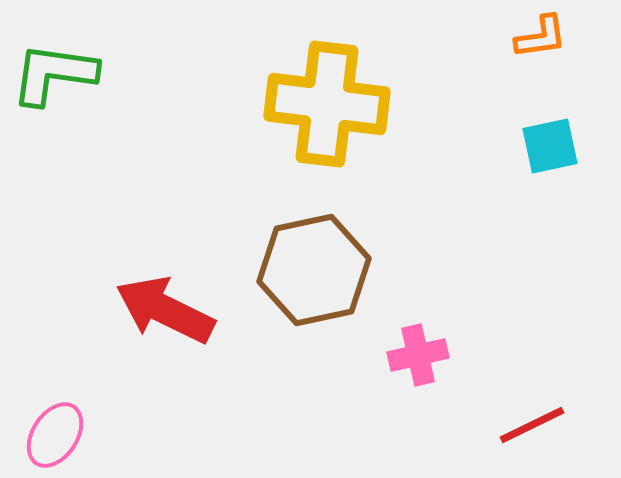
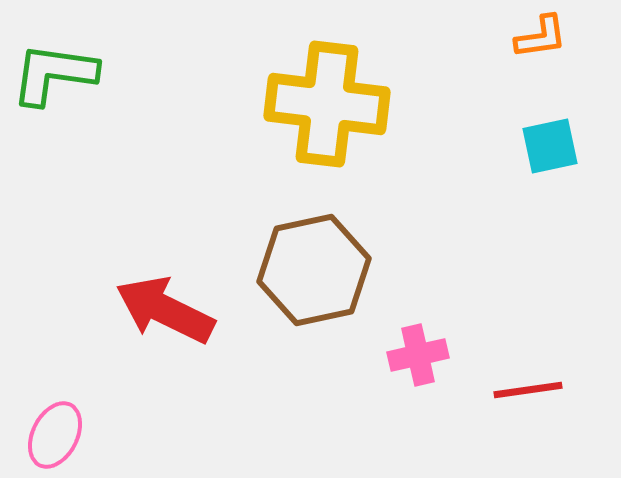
red line: moved 4 px left, 35 px up; rotated 18 degrees clockwise
pink ellipse: rotated 6 degrees counterclockwise
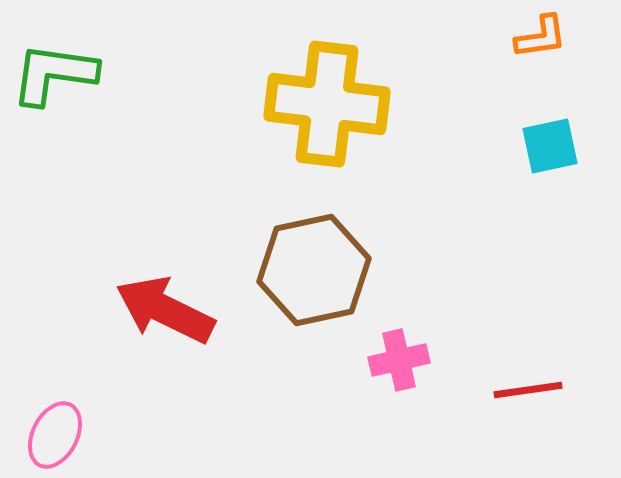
pink cross: moved 19 px left, 5 px down
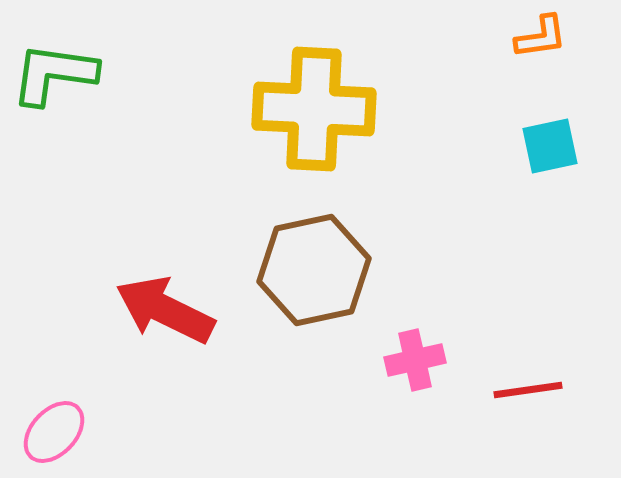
yellow cross: moved 13 px left, 5 px down; rotated 4 degrees counterclockwise
pink cross: moved 16 px right
pink ellipse: moved 1 px left, 3 px up; rotated 16 degrees clockwise
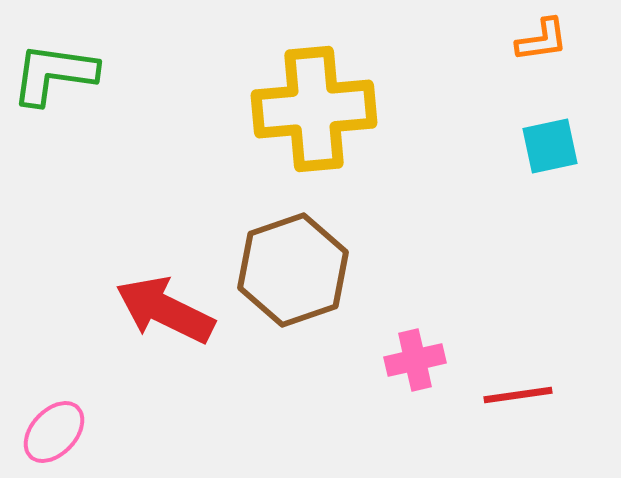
orange L-shape: moved 1 px right, 3 px down
yellow cross: rotated 8 degrees counterclockwise
brown hexagon: moved 21 px left; rotated 7 degrees counterclockwise
red line: moved 10 px left, 5 px down
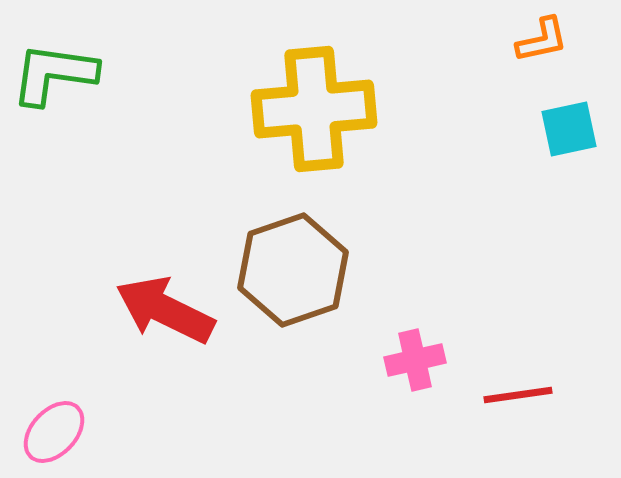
orange L-shape: rotated 4 degrees counterclockwise
cyan square: moved 19 px right, 17 px up
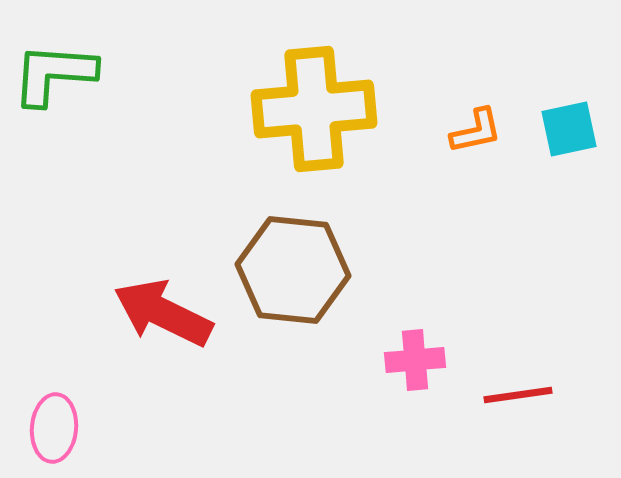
orange L-shape: moved 66 px left, 91 px down
green L-shape: rotated 4 degrees counterclockwise
brown hexagon: rotated 25 degrees clockwise
red arrow: moved 2 px left, 3 px down
pink cross: rotated 8 degrees clockwise
pink ellipse: moved 4 px up; rotated 38 degrees counterclockwise
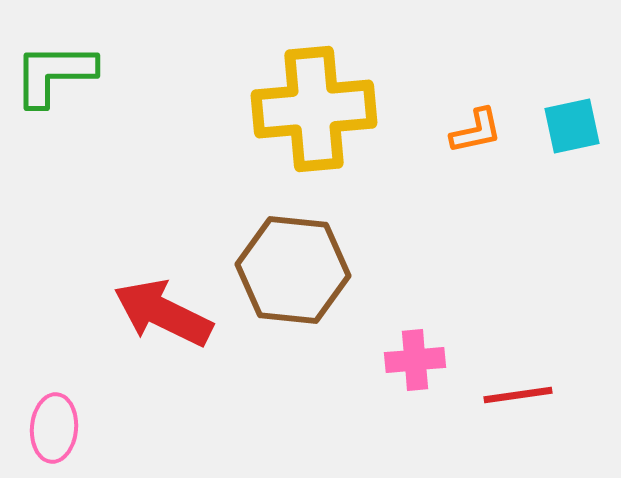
green L-shape: rotated 4 degrees counterclockwise
cyan square: moved 3 px right, 3 px up
